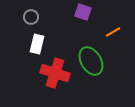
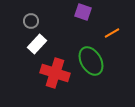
gray circle: moved 4 px down
orange line: moved 1 px left, 1 px down
white rectangle: rotated 30 degrees clockwise
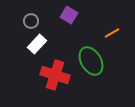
purple square: moved 14 px left, 3 px down; rotated 12 degrees clockwise
red cross: moved 2 px down
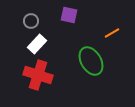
purple square: rotated 18 degrees counterclockwise
red cross: moved 17 px left
